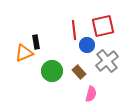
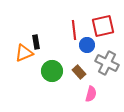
gray cross: moved 2 px down; rotated 25 degrees counterclockwise
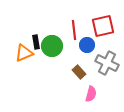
green circle: moved 25 px up
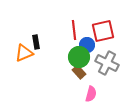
red square: moved 5 px down
green circle: moved 27 px right, 11 px down
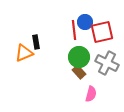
red square: moved 1 px left, 1 px down
blue circle: moved 2 px left, 23 px up
